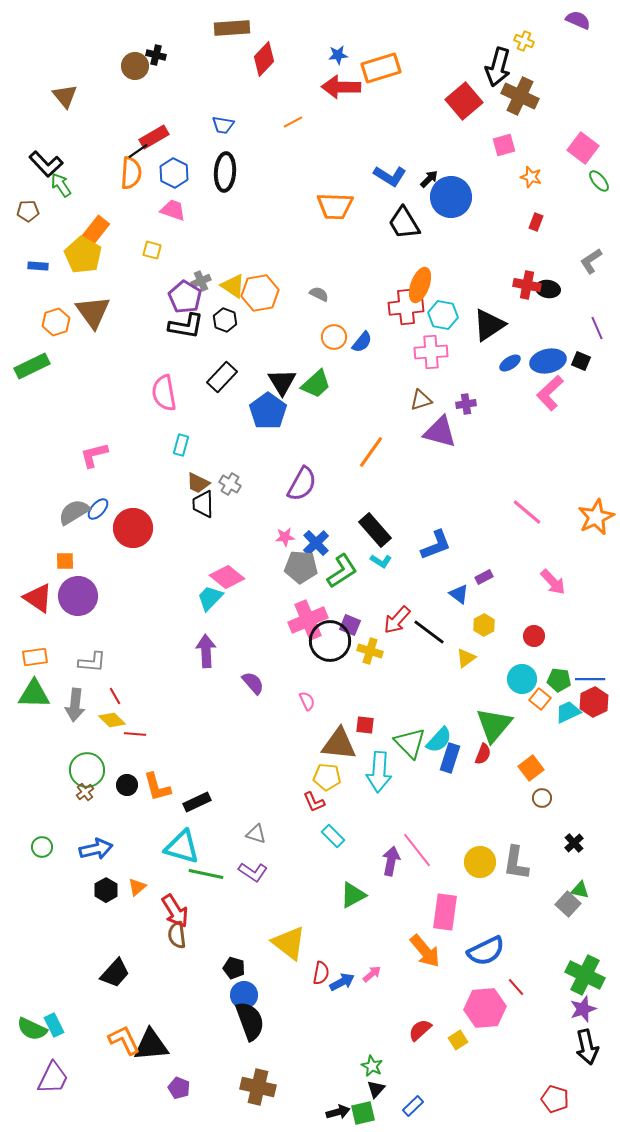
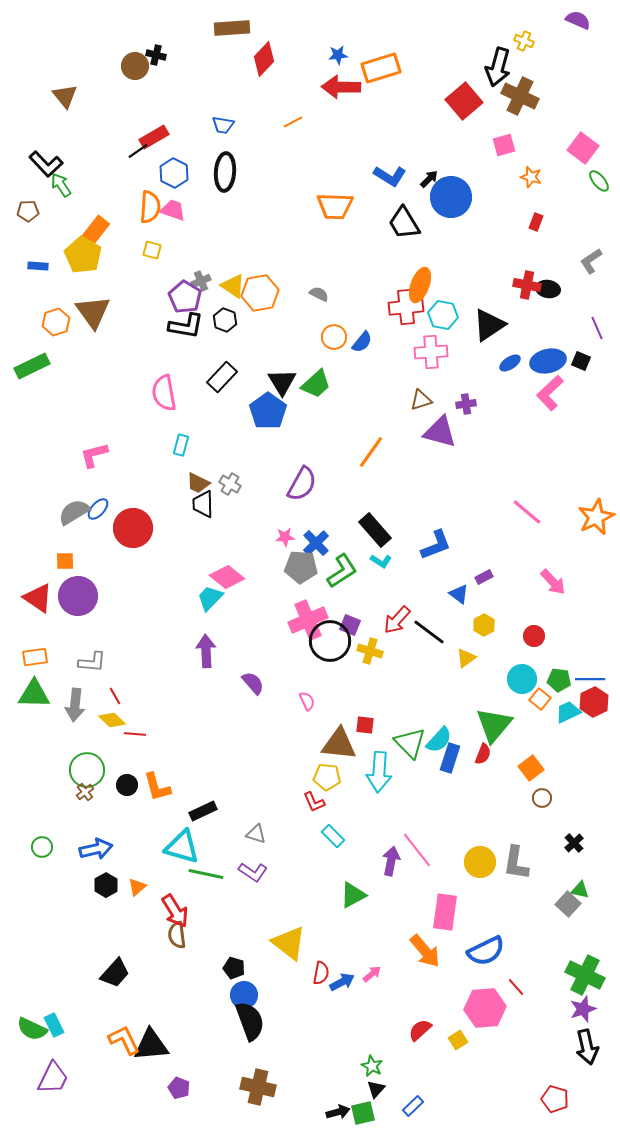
orange semicircle at (131, 173): moved 19 px right, 34 px down
black rectangle at (197, 802): moved 6 px right, 9 px down
black hexagon at (106, 890): moved 5 px up
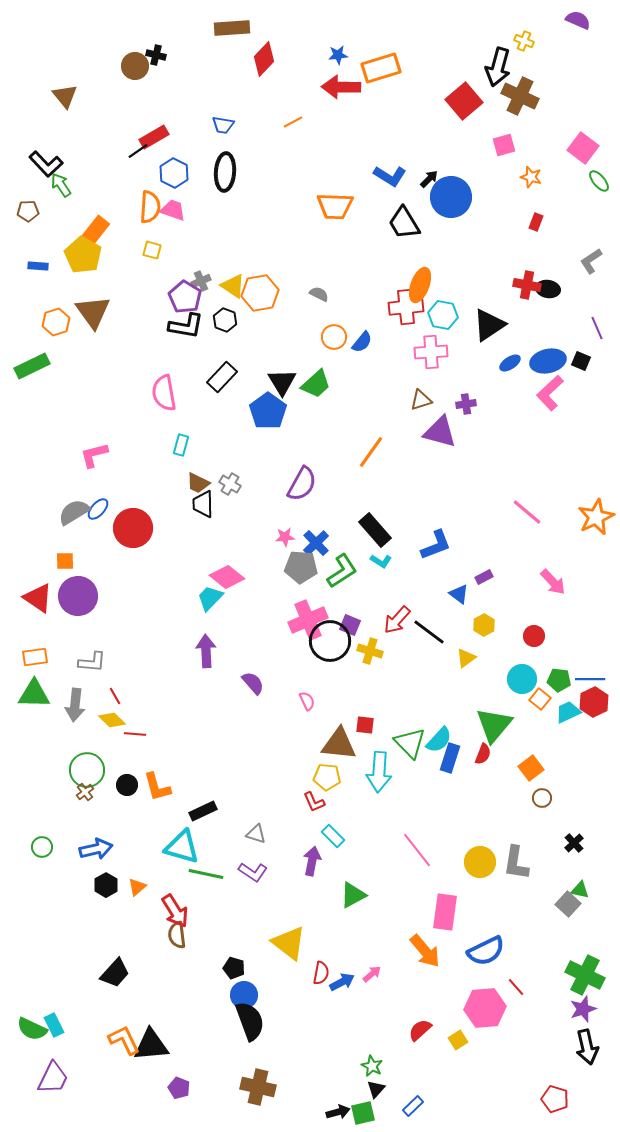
purple arrow at (391, 861): moved 79 px left
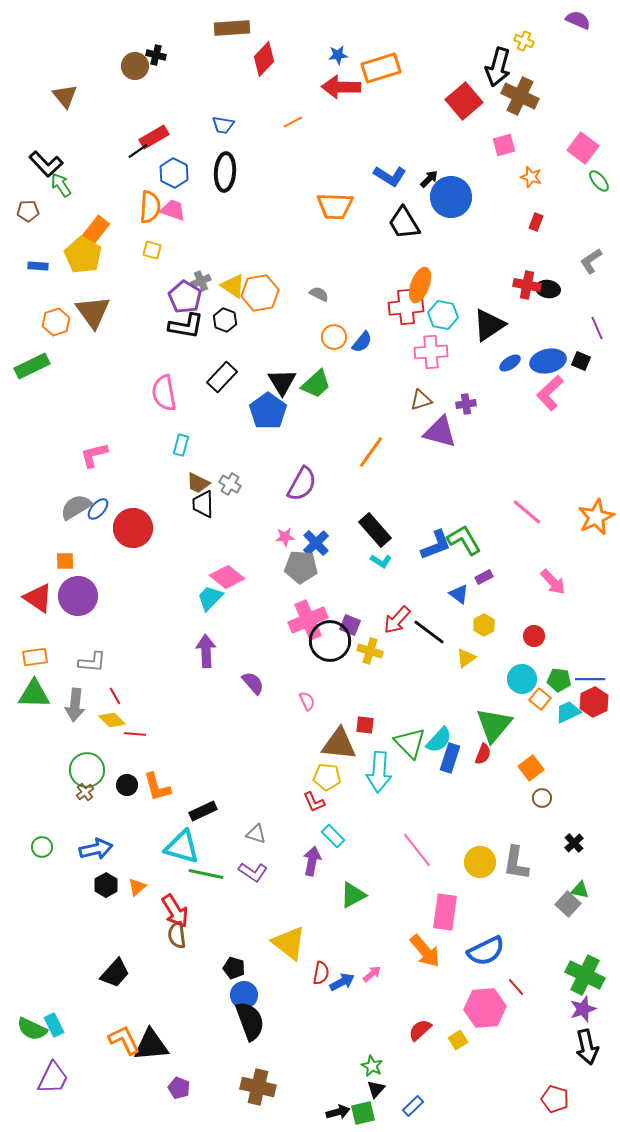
gray semicircle at (74, 512): moved 2 px right, 5 px up
green L-shape at (342, 571): moved 122 px right, 31 px up; rotated 87 degrees counterclockwise
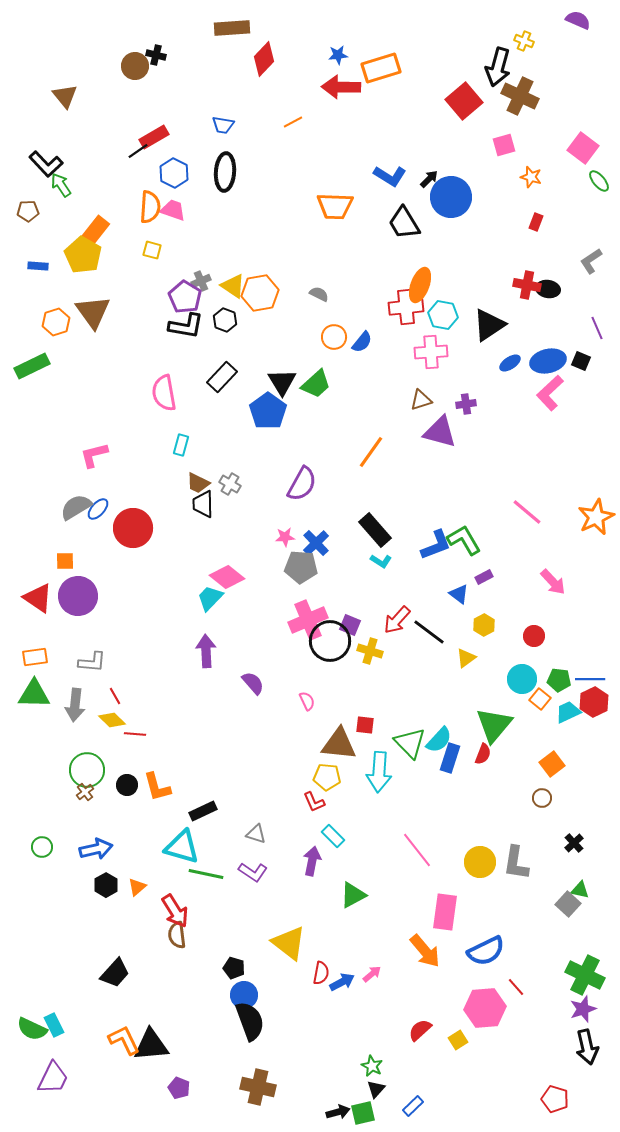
orange square at (531, 768): moved 21 px right, 4 px up
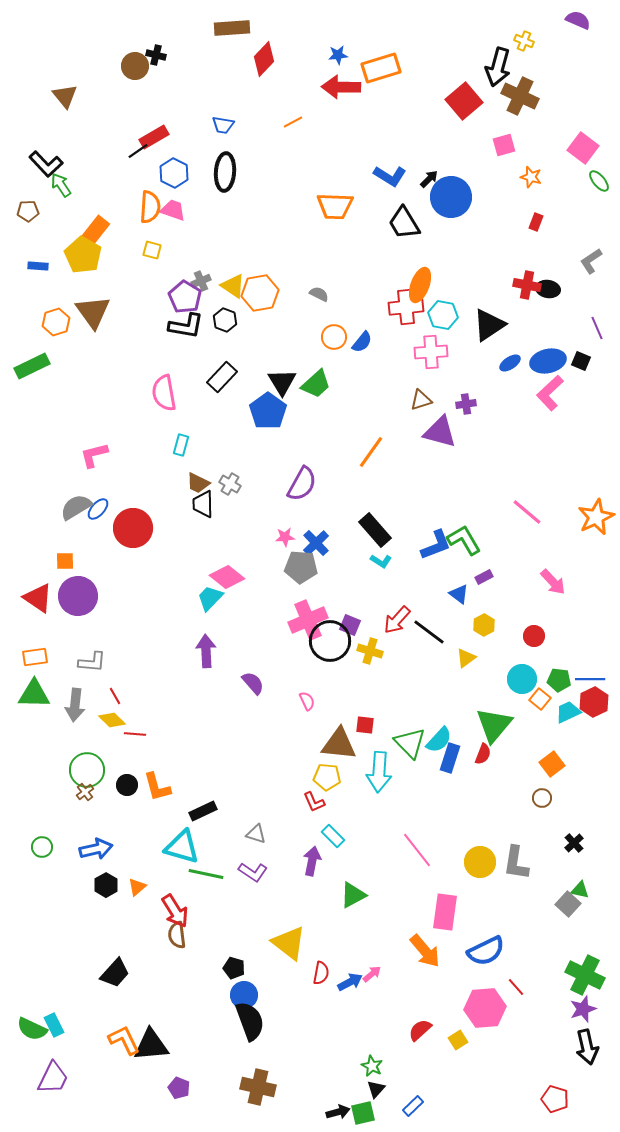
blue arrow at (342, 982): moved 8 px right
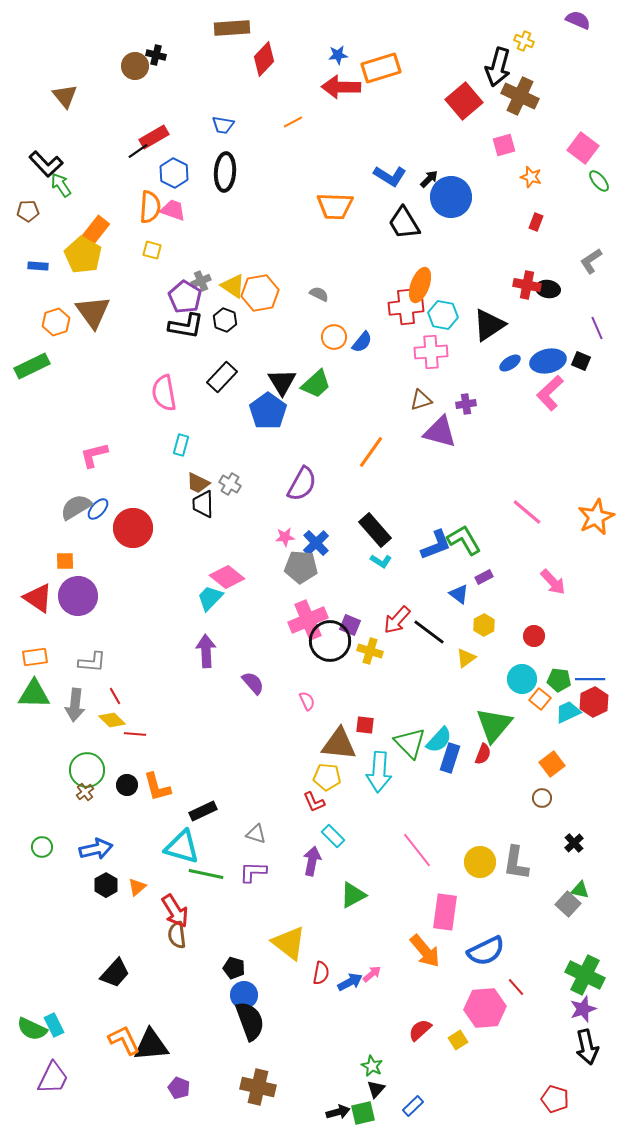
purple L-shape at (253, 872): rotated 148 degrees clockwise
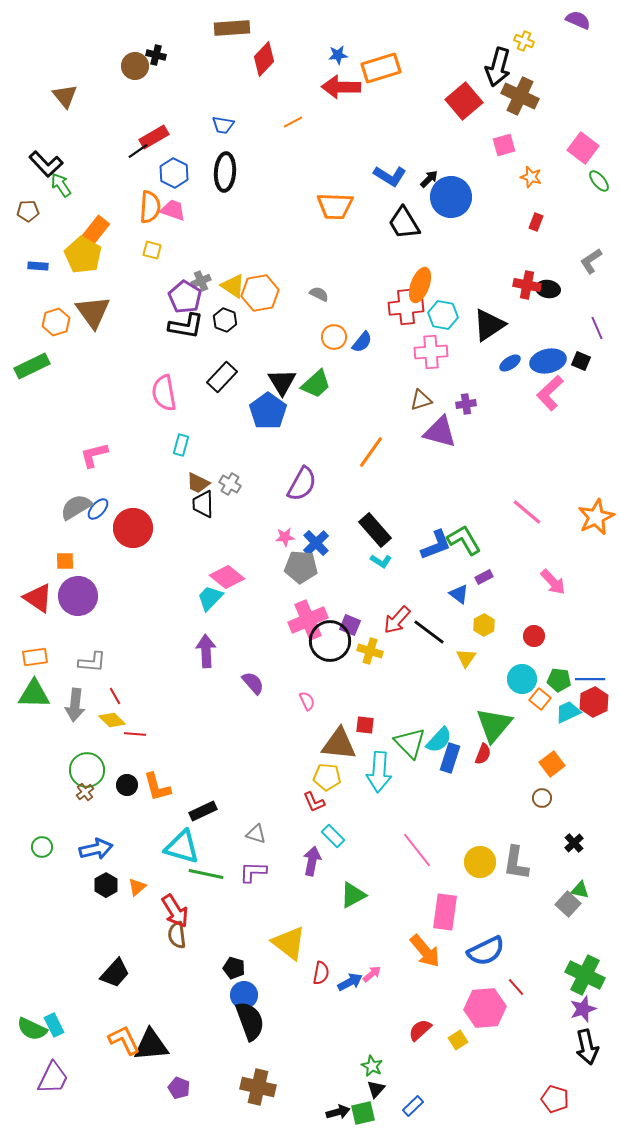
yellow triangle at (466, 658): rotated 20 degrees counterclockwise
